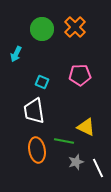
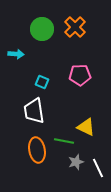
cyan arrow: rotated 112 degrees counterclockwise
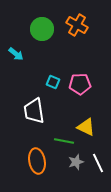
orange cross: moved 2 px right, 2 px up; rotated 15 degrees counterclockwise
cyan arrow: rotated 35 degrees clockwise
pink pentagon: moved 9 px down
cyan square: moved 11 px right
orange ellipse: moved 11 px down
white line: moved 5 px up
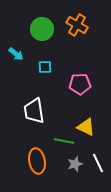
cyan square: moved 8 px left, 15 px up; rotated 24 degrees counterclockwise
gray star: moved 1 px left, 2 px down
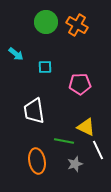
green circle: moved 4 px right, 7 px up
white line: moved 13 px up
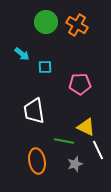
cyan arrow: moved 6 px right
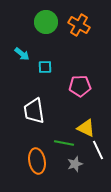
orange cross: moved 2 px right
pink pentagon: moved 2 px down
yellow triangle: moved 1 px down
green line: moved 2 px down
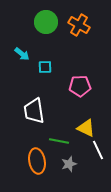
green line: moved 5 px left, 2 px up
gray star: moved 6 px left
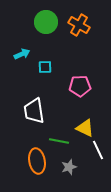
cyan arrow: rotated 63 degrees counterclockwise
yellow triangle: moved 1 px left
gray star: moved 3 px down
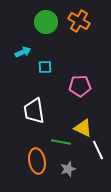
orange cross: moved 4 px up
cyan arrow: moved 1 px right, 2 px up
yellow triangle: moved 2 px left
green line: moved 2 px right, 1 px down
gray star: moved 1 px left, 2 px down
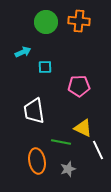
orange cross: rotated 25 degrees counterclockwise
pink pentagon: moved 1 px left
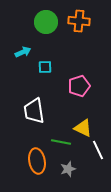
pink pentagon: rotated 15 degrees counterclockwise
